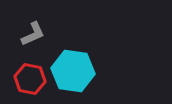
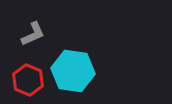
red hexagon: moved 2 px left, 1 px down; rotated 12 degrees clockwise
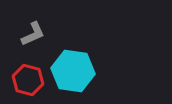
red hexagon: rotated 8 degrees counterclockwise
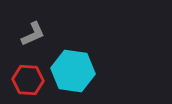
red hexagon: rotated 12 degrees counterclockwise
